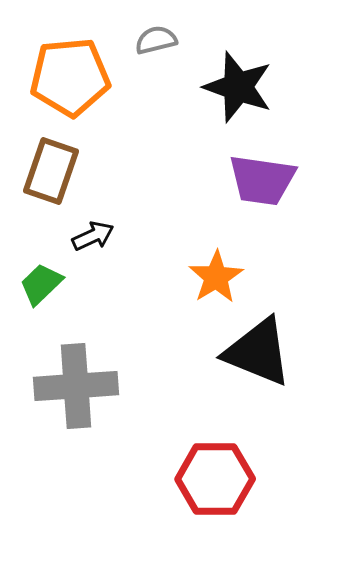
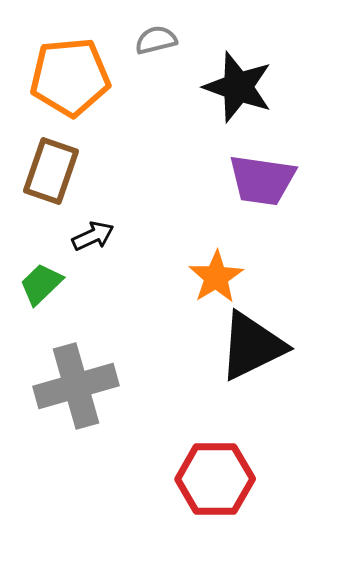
black triangle: moved 6 px left, 6 px up; rotated 48 degrees counterclockwise
gray cross: rotated 12 degrees counterclockwise
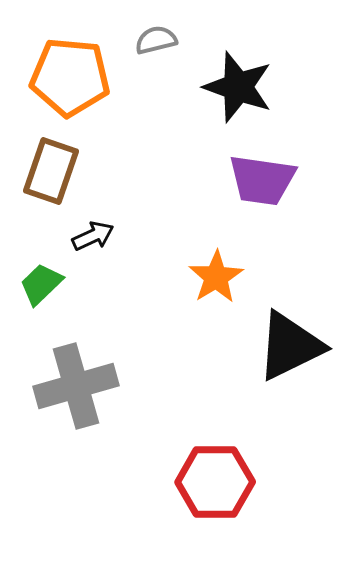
orange pentagon: rotated 10 degrees clockwise
black triangle: moved 38 px right
red hexagon: moved 3 px down
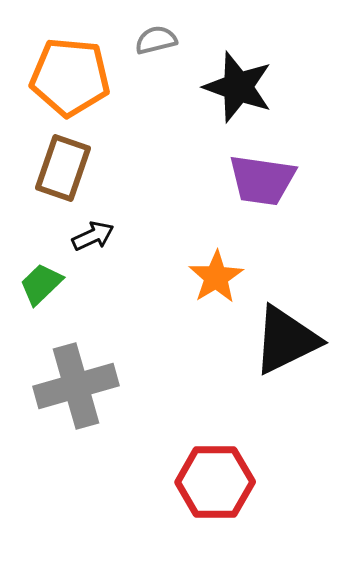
brown rectangle: moved 12 px right, 3 px up
black triangle: moved 4 px left, 6 px up
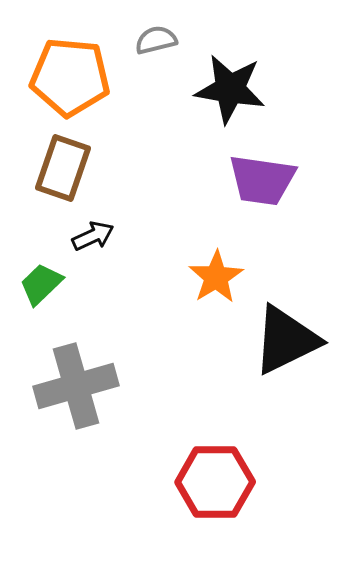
black star: moved 8 px left, 2 px down; rotated 10 degrees counterclockwise
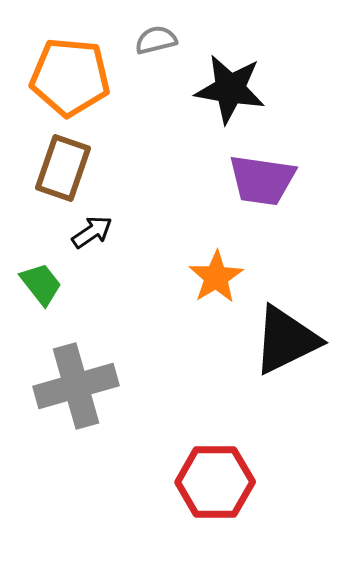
black arrow: moved 1 px left, 4 px up; rotated 9 degrees counterclockwise
green trapezoid: rotated 96 degrees clockwise
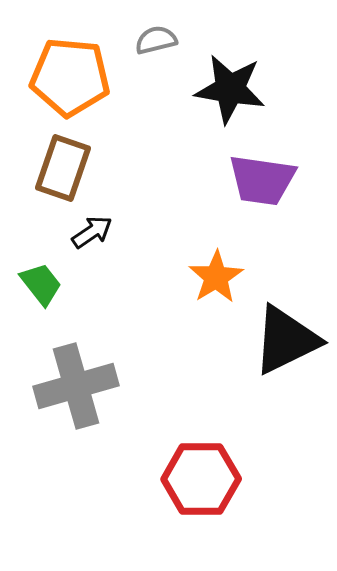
red hexagon: moved 14 px left, 3 px up
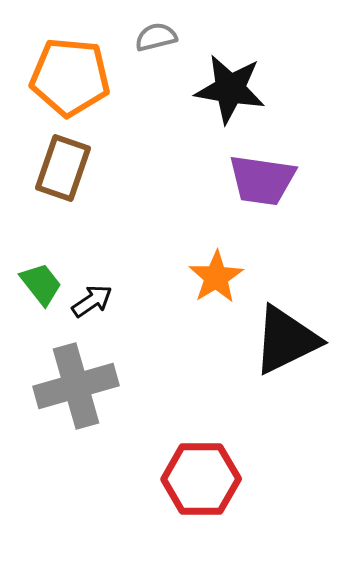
gray semicircle: moved 3 px up
black arrow: moved 69 px down
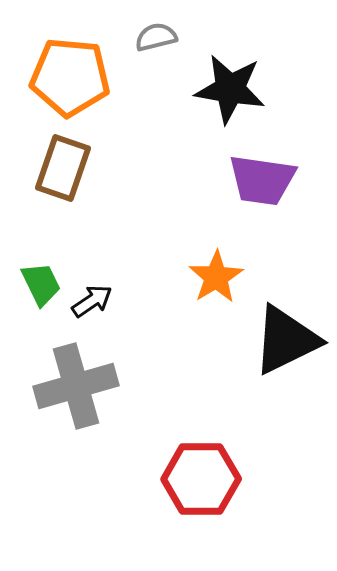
green trapezoid: rotated 12 degrees clockwise
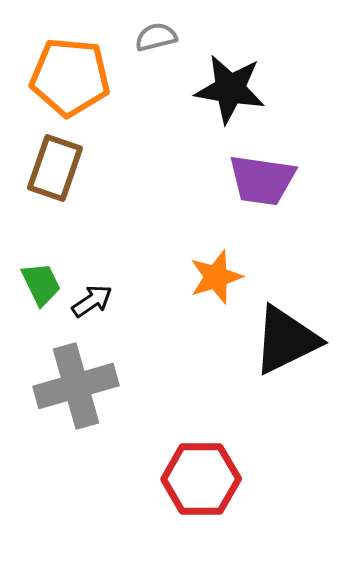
brown rectangle: moved 8 px left
orange star: rotated 14 degrees clockwise
